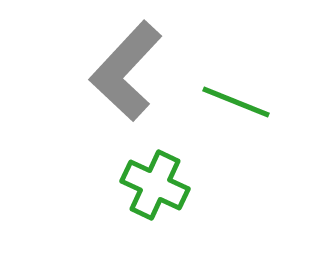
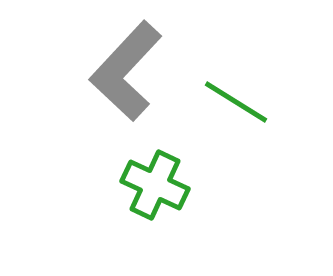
green line: rotated 10 degrees clockwise
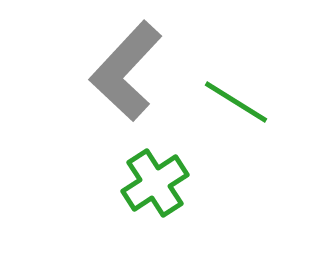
green cross: moved 2 px up; rotated 32 degrees clockwise
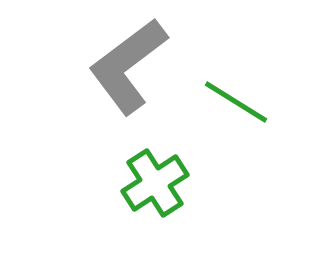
gray L-shape: moved 2 px right, 5 px up; rotated 10 degrees clockwise
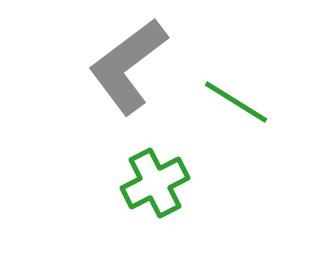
green cross: rotated 6 degrees clockwise
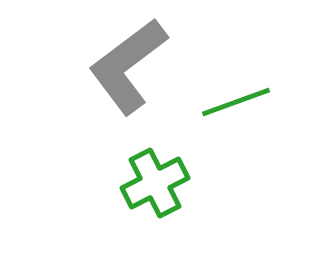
green line: rotated 52 degrees counterclockwise
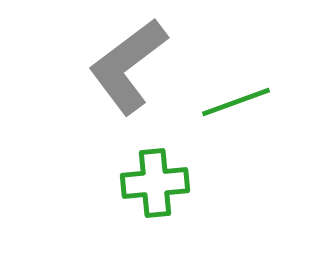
green cross: rotated 22 degrees clockwise
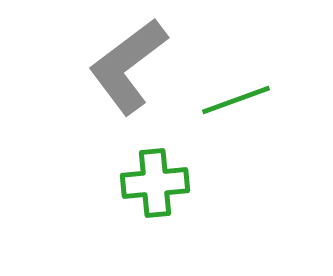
green line: moved 2 px up
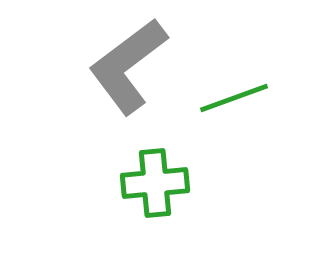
green line: moved 2 px left, 2 px up
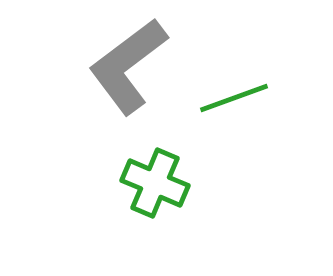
green cross: rotated 28 degrees clockwise
